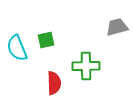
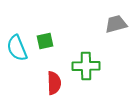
gray trapezoid: moved 1 px left, 3 px up
green square: moved 1 px left, 1 px down
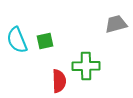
cyan semicircle: moved 8 px up
red semicircle: moved 5 px right, 2 px up
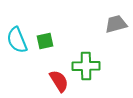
red semicircle: rotated 30 degrees counterclockwise
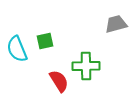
cyan semicircle: moved 9 px down
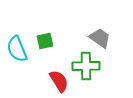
gray trapezoid: moved 16 px left, 14 px down; rotated 50 degrees clockwise
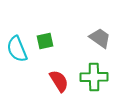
green cross: moved 8 px right, 11 px down
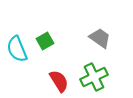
green square: rotated 18 degrees counterclockwise
green cross: rotated 24 degrees counterclockwise
